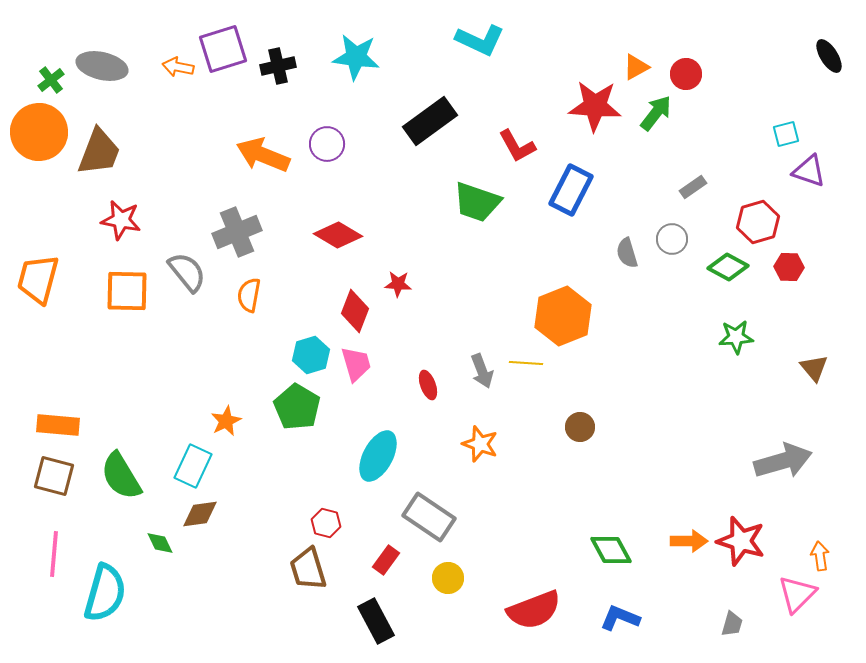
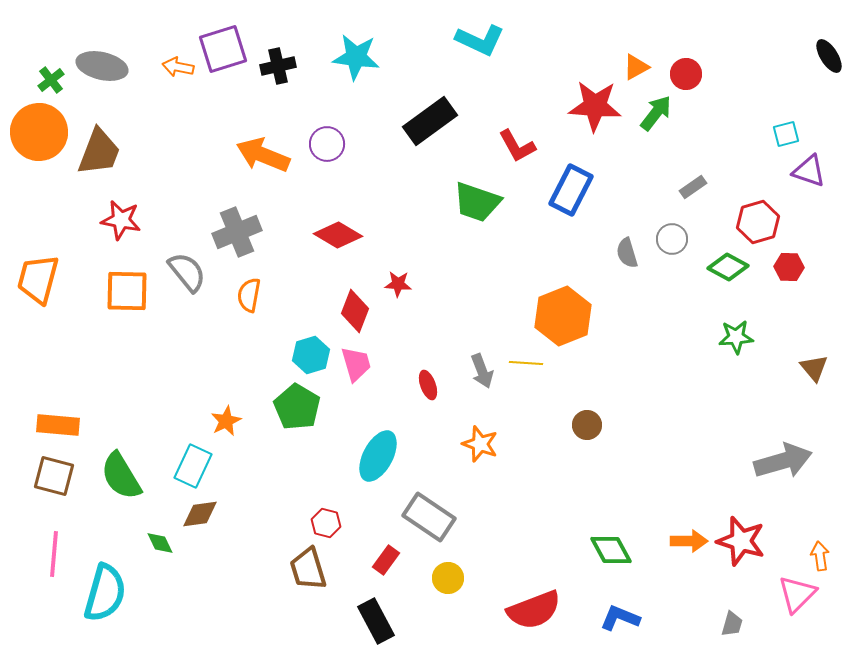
brown circle at (580, 427): moved 7 px right, 2 px up
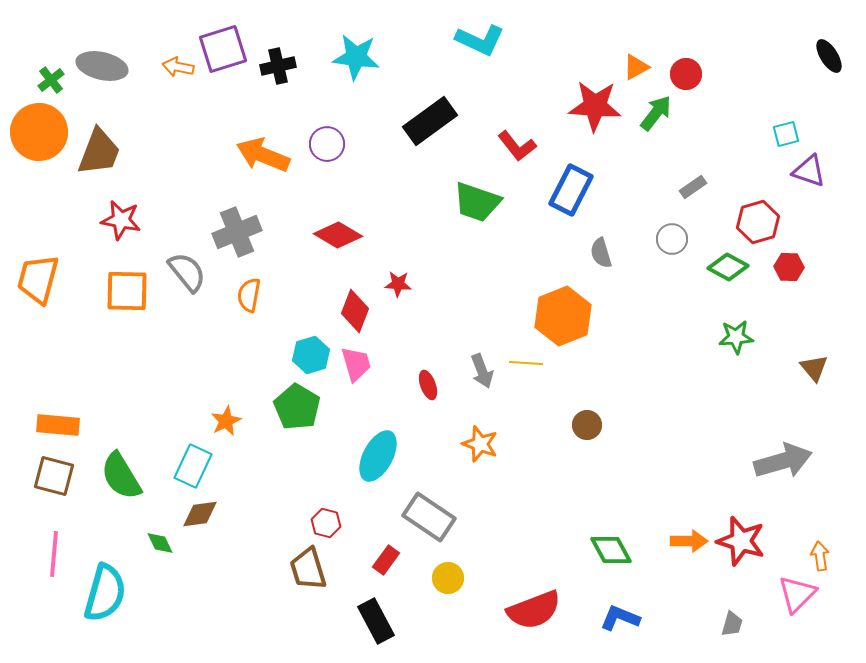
red L-shape at (517, 146): rotated 9 degrees counterclockwise
gray semicircle at (627, 253): moved 26 px left
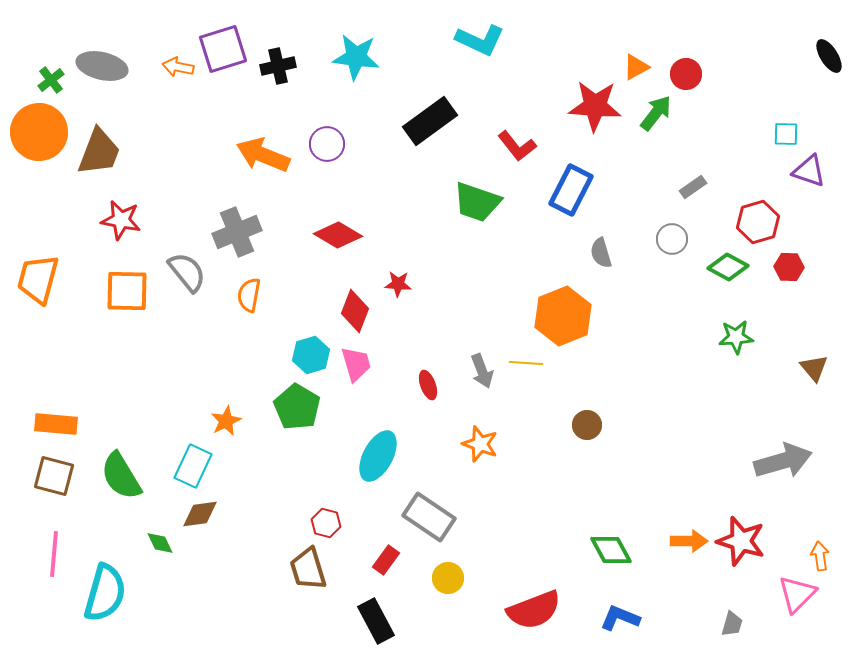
cyan square at (786, 134): rotated 16 degrees clockwise
orange rectangle at (58, 425): moved 2 px left, 1 px up
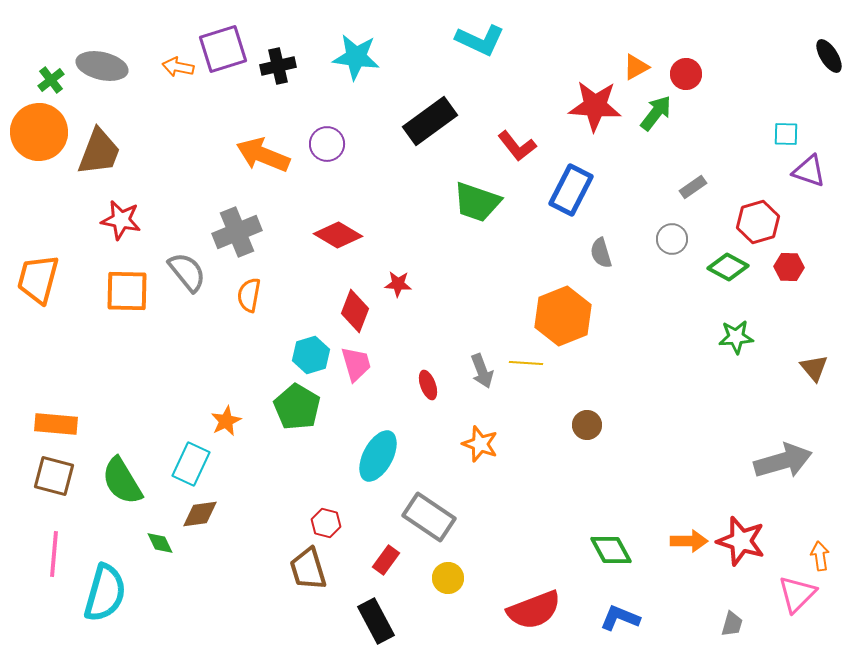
cyan rectangle at (193, 466): moved 2 px left, 2 px up
green semicircle at (121, 476): moved 1 px right, 5 px down
